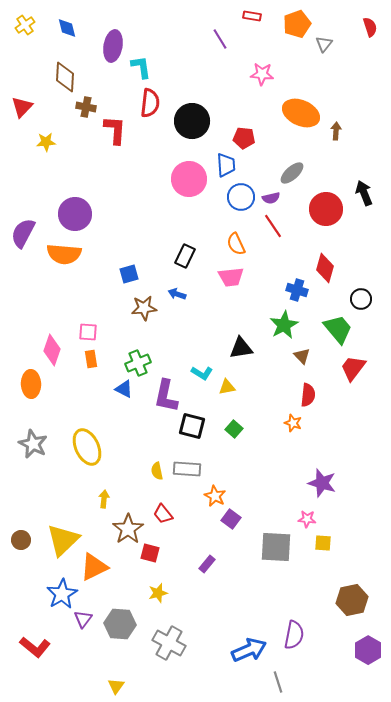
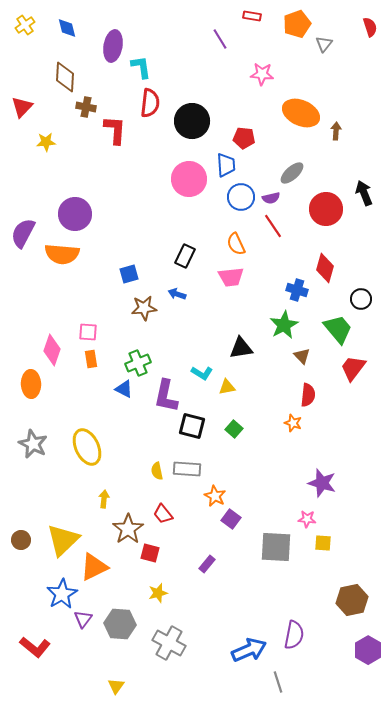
orange semicircle at (64, 254): moved 2 px left
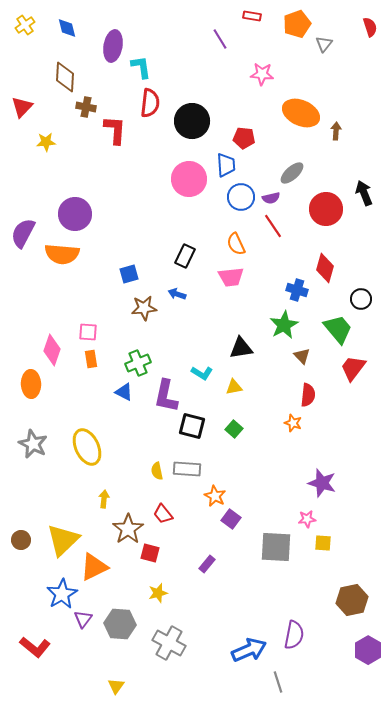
yellow triangle at (227, 387): moved 7 px right
blue triangle at (124, 389): moved 3 px down
pink star at (307, 519): rotated 12 degrees counterclockwise
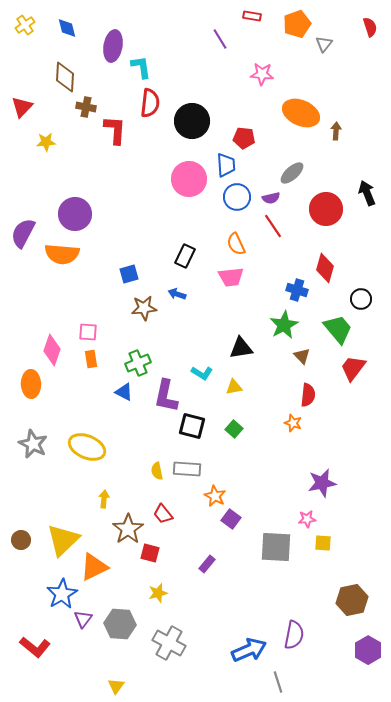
black arrow at (364, 193): moved 3 px right
blue circle at (241, 197): moved 4 px left
yellow ellipse at (87, 447): rotated 42 degrees counterclockwise
purple star at (322, 483): rotated 28 degrees counterclockwise
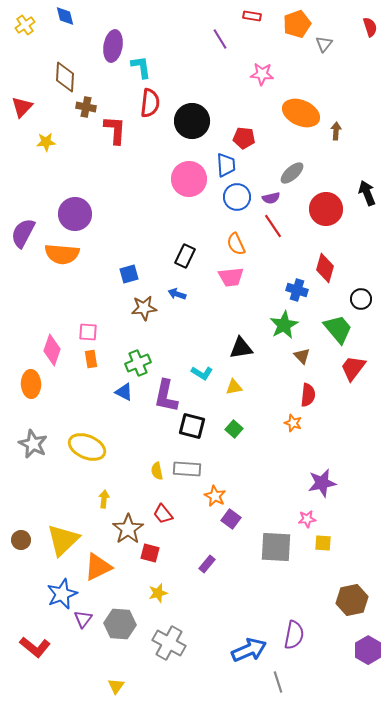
blue diamond at (67, 28): moved 2 px left, 12 px up
orange triangle at (94, 567): moved 4 px right
blue star at (62, 594): rotated 8 degrees clockwise
